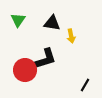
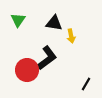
black triangle: moved 2 px right
black L-shape: moved 2 px right, 1 px up; rotated 20 degrees counterclockwise
red circle: moved 2 px right
black line: moved 1 px right, 1 px up
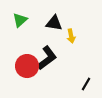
green triangle: moved 2 px right; rotated 14 degrees clockwise
red circle: moved 4 px up
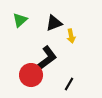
black triangle: rotated 30 degrees counterclockwise
red circle: moved 4 px right, 9 px down
black line: moved 17 px left
